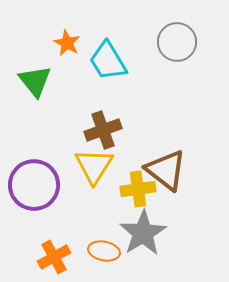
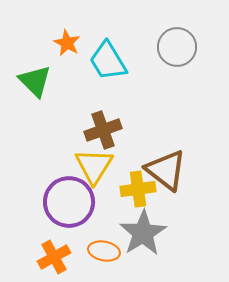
gray circle: moved 5 px down
green triangle: rotated 6 degrees counterclockwise
purple circle: moved 35 px right, 17 px down
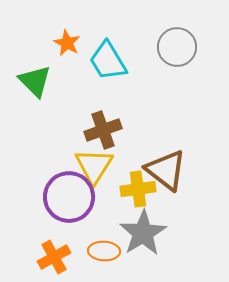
purple circle: moved 5 px up
orange ellipse: rotated 8 degrees counterclockwise
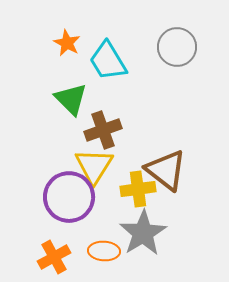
green triangle: moved 36 px right, 18 px down
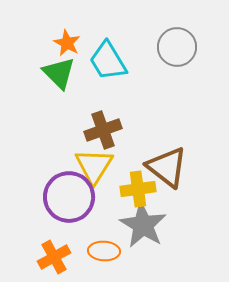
green triangle: moved 12 px left, 26 px up
brown triangle: moved 1 px right, 3 px up
gray star: moved 8 px up; rotated 9 degrees counterclockwise
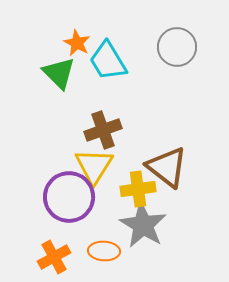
orange star: moved 10 px right
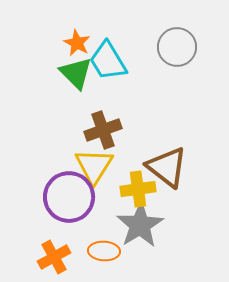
green triangle: moved 17 px right
gray star: moved 3 px left; rotated 9 degrees clockwise
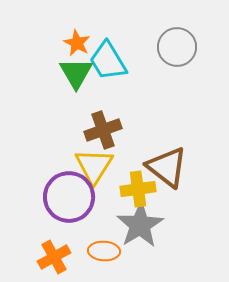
green triangle: rotated 15 degrees clockwise
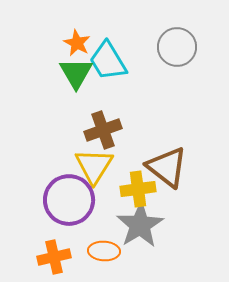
purple circle: moved 3 px down
orange cross: rotated 16 degrees clockwise
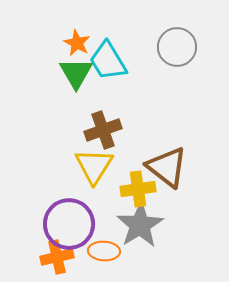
purple circle: moved 24 px down
orange cross: moved 3 px right
